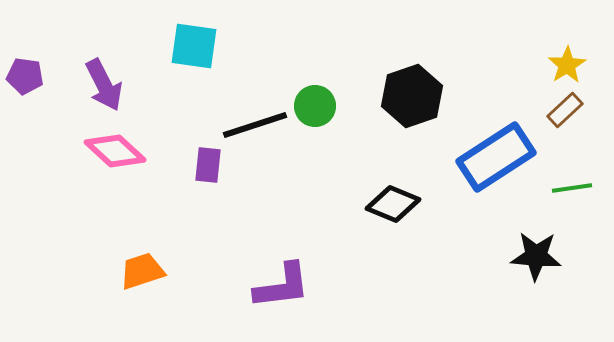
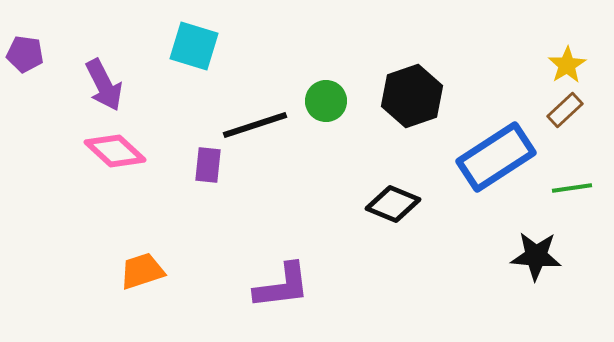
cyan square: rotated 9 degrees clockwise
purple pentagon: moved 22 px up
green circle: moved 11 px right, 5 px up
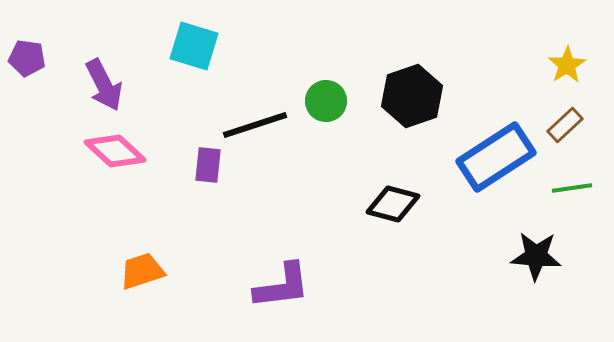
purple pentagon: moved 2 px right, 4 px down
brown rectangle: moved 15 px down
black diamond: rotated 8 degrees counterclockwise
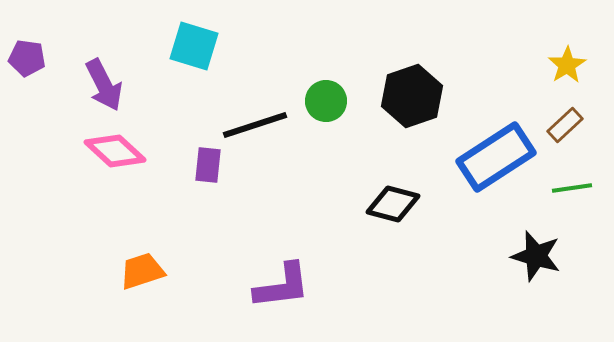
black star: rotated 12 degrees clockwise
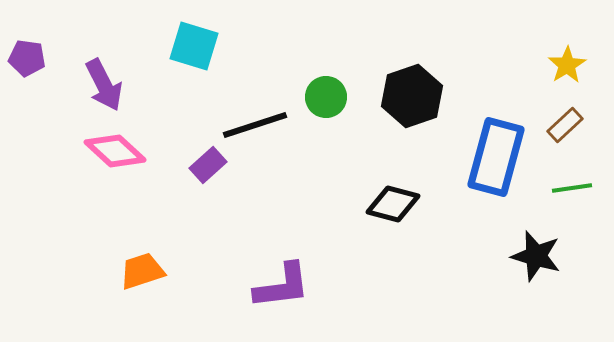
green circle: moved 4 px up
blue rectangle: rotated 42 degrees counterclockwise
purple rectangle: rotated 42 degrees clockwise
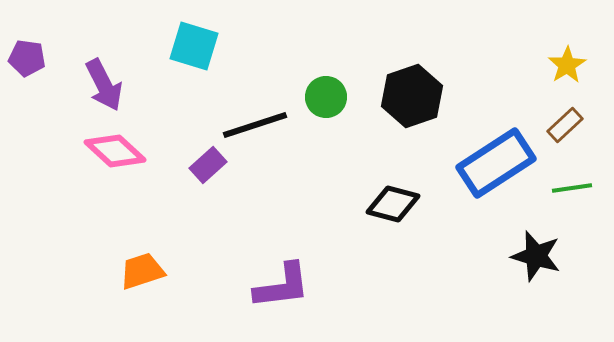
blue rectangle: moved 6 px down; rotated 42 degrees clockwise
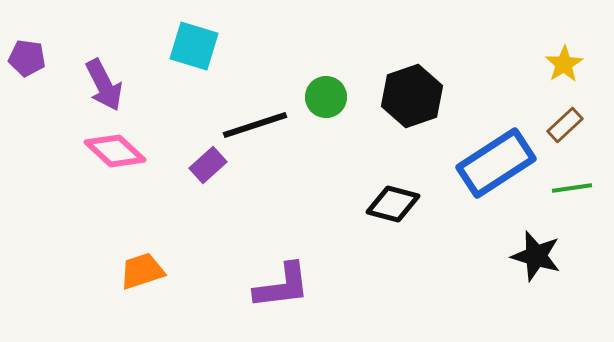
yellow star: moved 3 px left, 1 px up
